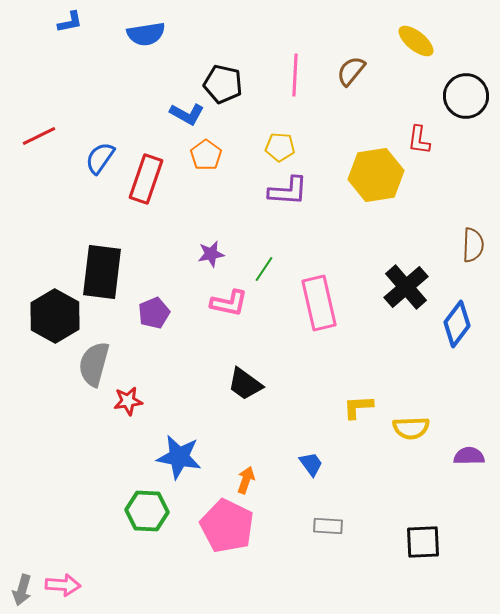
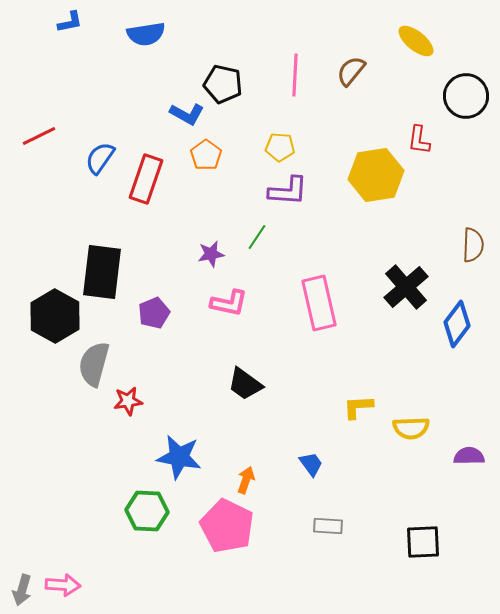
green line at (264, 269): moved 7 px left, 32 px up
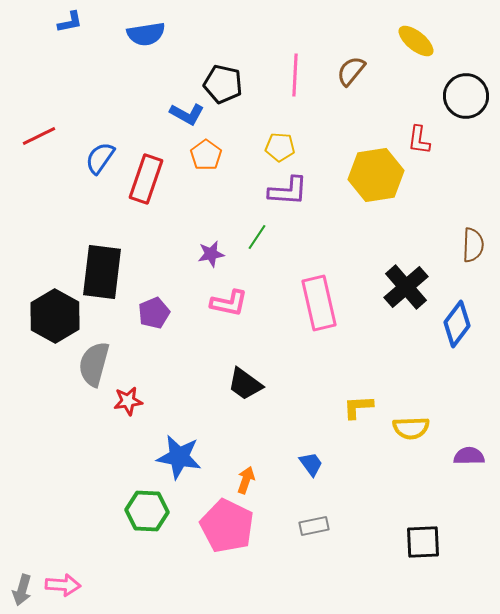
gray rectangle at (328, 526): moved 14 px left; rotated 16 degrees counterclockwise
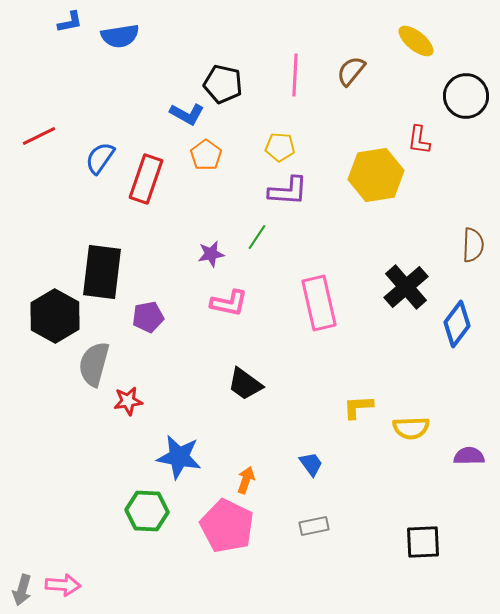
blue semicircle at (146, 34): moved 26 px left, 2 px down
purple pentagon at (154, 313): moved 6 px left, 4 px down; rotated 12 degrees clockwise
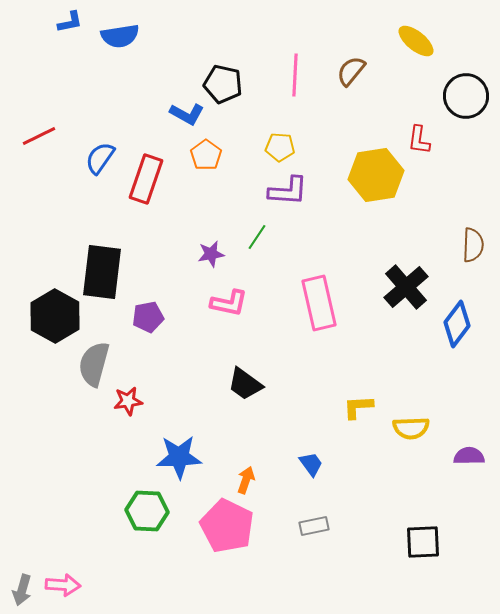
blue star at (179, 457): rotated 12 degrees counterclockwise
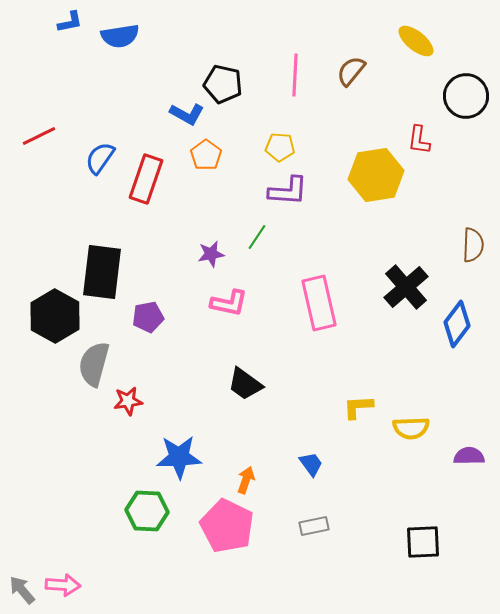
gray arrow at (22, 590): rotated 124 degrees clockwise
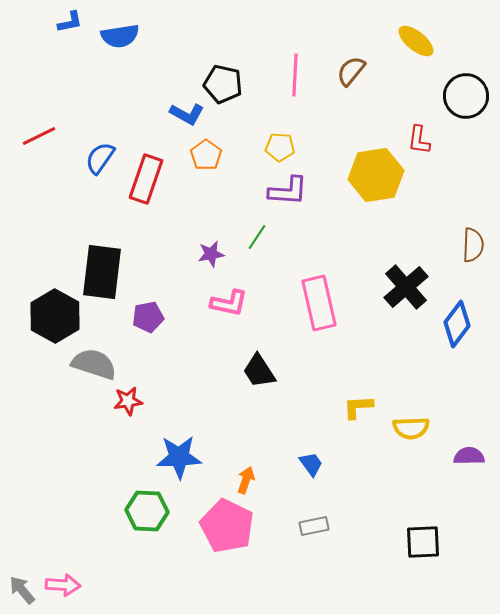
gray semicircle at (94, 364): rotated 93 degrees clockwise
black trapezoid at (245, 384): moved 14 px right, 13 px up; rotated 21 degrees clockwise
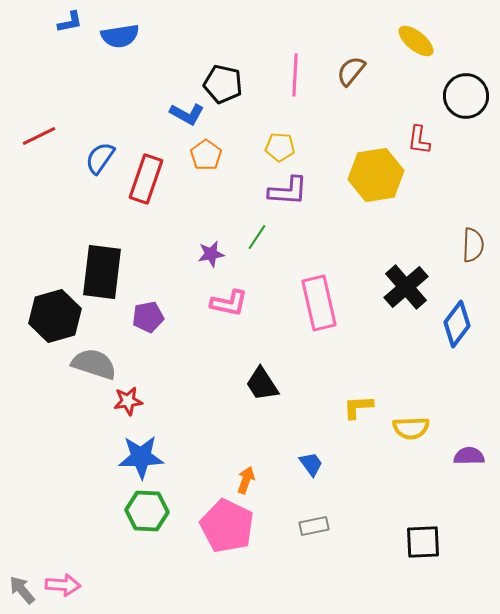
black hexagon at (55, 316): rotated 15 degrees clockwise
black trapezoid at (259, 371): moved 3 px right, 13 px down
blue star at (179, 457): moved 38 px left
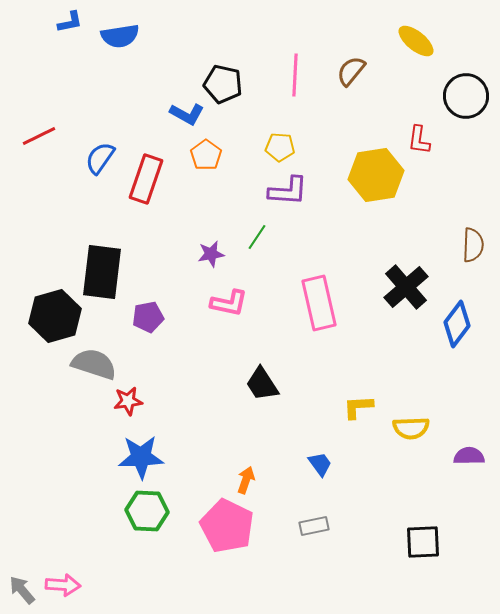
blue trapezoid at (311, 464): moved 9 px right
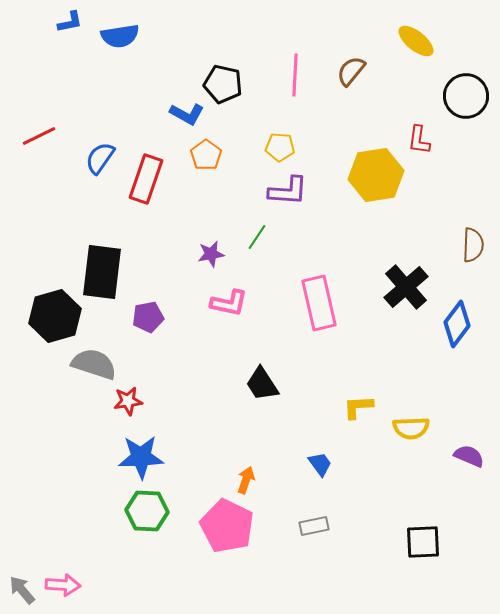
purple semicircle at (469, 456): rotated 24 degrees clockwise
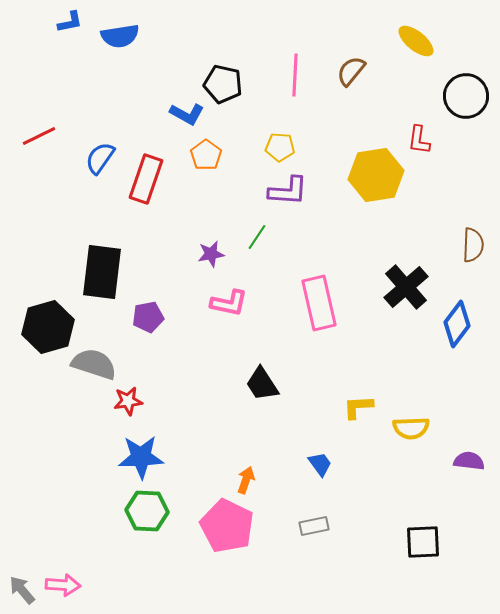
black hexagon at (55, 316): moved 7 px left, 11 px down
purple semicircle at (469, 456): moved 5 px down; rotated 16 degrees counterclockwise
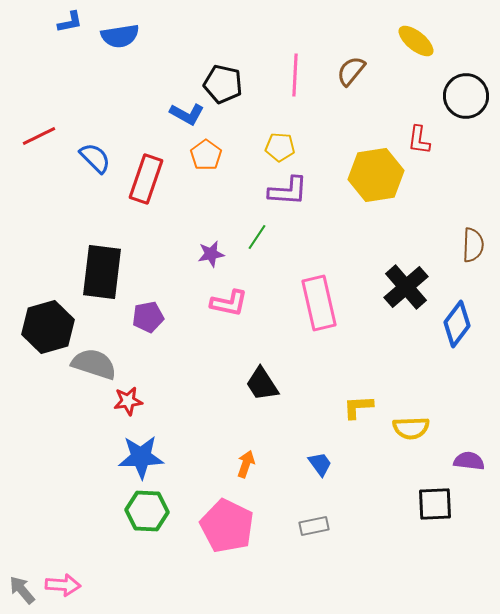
blue semicircle at (100, 158): moved 5 px left; rotated 100 degrees clockwise
orange arrow at (246, 480): moved 16 px up
black square at (423, 542): moved 12 px right, 38 px up
